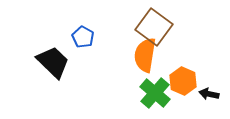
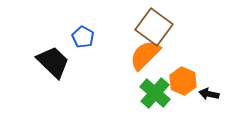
orange semicircle: rotated 36 degrees clockwise
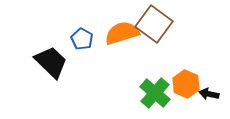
brown square: moved 3 px up
blue pentagon: moved 1 px left, 2 px down
orange semicircle: moved 23 px left, 22 px up; rotated 28 degrees clockwise
black trapezoid: moved 2 px left
orange hexagon: moved 3 px right, 3 px down
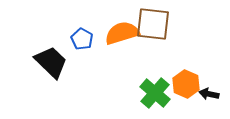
brown square: moved 1 px left; rotated 30 degrees counterclockwise
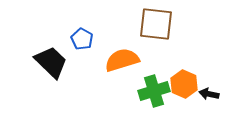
brown square: moved 3 px right
orange semicircle: moved 27 px down
orange hexagon: moved 2 px left
green cross: moved 1 px left, 2 px up; rotated 32 degrees clockwise
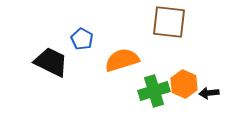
brown square: moved 13 px right, 2 px up
black trapezoid: rotated 18 degrees counterclockwise
black arrow: moved 1 px up; rotated 18 degrees counterclockwise
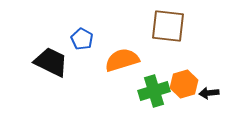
brown square: moved 1 px left, 4 px down
orange hexagon: rotated 20 degrees clockwise
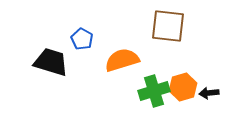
black trapezoid: rotated 9 degrees counterclockwise
orange hexagon: moved 1 px left, 3 px down
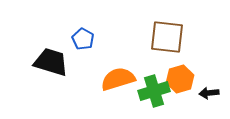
brown square: moved 1 px left, 11 px down
blue pentagon: moved 1 px right
orange semicircle: moved 4 px left, 19 px down
orange hexagon: moved 3 px left, 8 px up
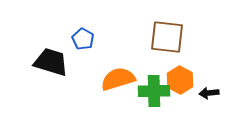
orange hexagon: moved 1 px down; rotated 16 degrees counterclockwise
green cross: rotated 16 degrees clockwise
